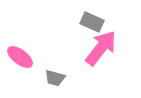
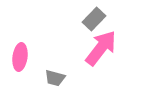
gray rectangle: moved 2 px right, 3 px up; rotated 70 degrees counterclockwise
pink ellipse: rotated 60 degrees clockwise
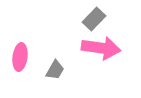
pink arrow: rotated 60 degrees clockwise
gray trapezoid: moved 8 px up; rotated 75 degrees counterclockwise
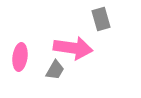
gray rectangle: moved 7 px right; rotated 60 degrees counterclockwise
pink arrow: moved 28 px left
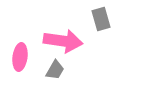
pink arrow: moved 10 px left, 7 px up
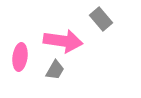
gray rectangle: rotated 25 degrees counterclockwise
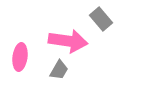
pink arrow: moved 5 px right
gray trapezoid: moved 4 px right
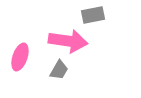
gray rectangle: moved 8 px left, 4 px up; rotated 60 degrees counterclockwise
pink ellipse: rotated 12 degrees clockwise
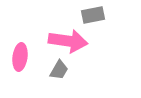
pink ellipse: rotated 12 degrees counterclockwise
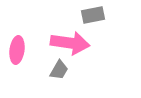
pink arrow: moved 2 px right, 2 px down
pink ellipse: moved 3 px left, 7 px up
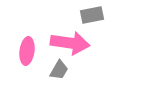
gray rectangle: moved 1 px left
pink ellipse: moved 10 px right, 1 px down
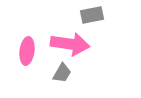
pink arrow: moved 1 px down
gray trapezoid: moved 3 px right, 3 px down
